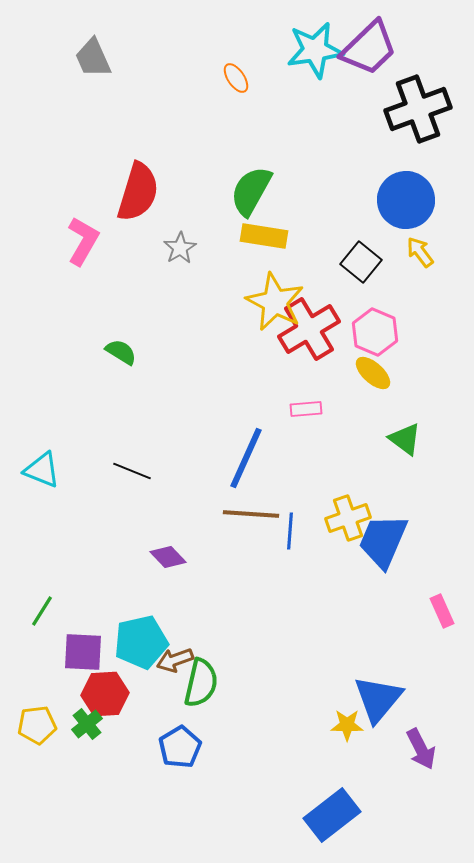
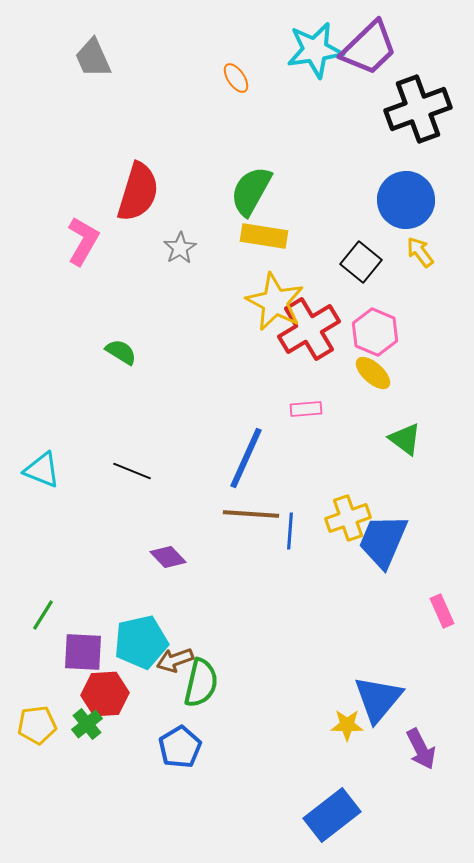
green line at (42, 611): moved 1 px right, 4 px down
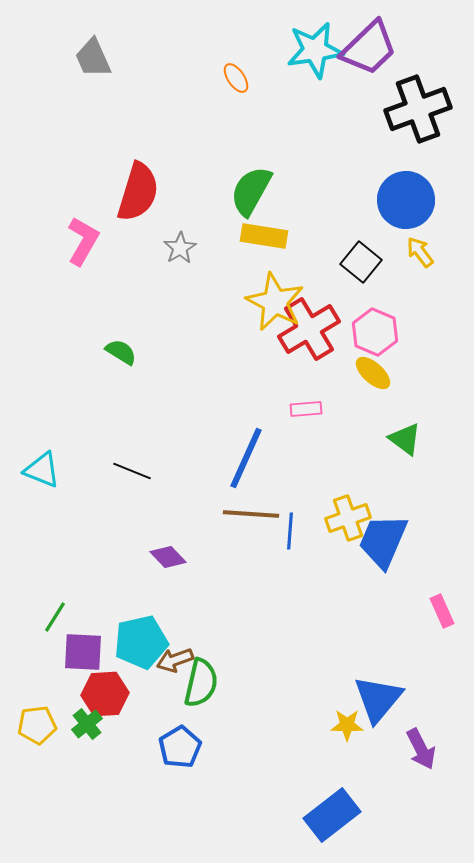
green line at (43, 615): moved 12 px right, 2 px down
